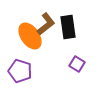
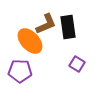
brown L-shape: rotated 15 degrees clockwise
orange ellipse: moved 5 px down; rotated 8 degrees counterclockwise
purple pentagon: rotated 15 degrees counterclockwise
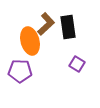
brown L-shape: rotated 20 degrees counterclockwise
orange ellipse: rotated 28 degrees clockwise
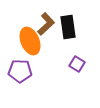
orange ellipse: rotated 8 degrees counterclockwise
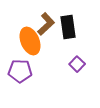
purple square: rotated 14 degrees clockwise
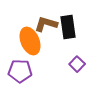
brown L-shape: rotated 120 degrees counterclockwise
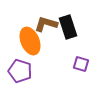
black rectangle: rotated 10 degrees counterclockwise
purple square: moved 4 px right; rotated 28 degrees counterclockwise
purple pentagon: rotated 15 degrees clockwise
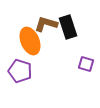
purple square: moved 5 px right
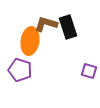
orange ellipse: rotated 32 degrees clockwise
purple square: moved 3 px right, 7 px down
purple pentagon: moved 1 px up
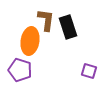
brown L-shape: moved 4 px up; rotated 80 degrees clockwise
